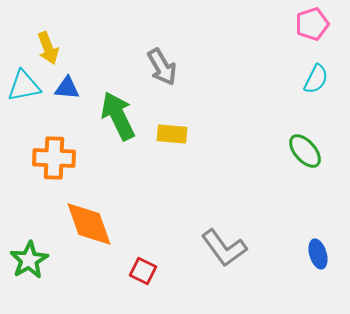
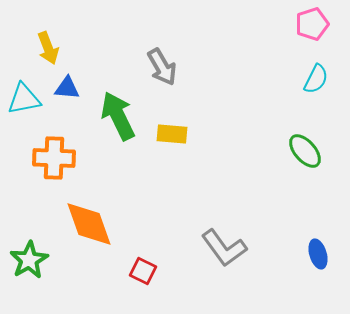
cyan triangle: moved 13 px down
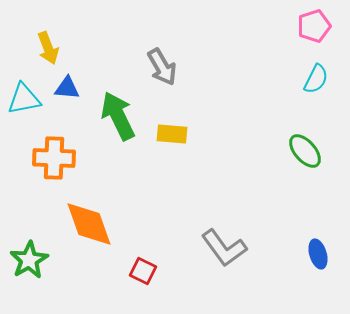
pink pentagon: moved 2 px right, 2 px down
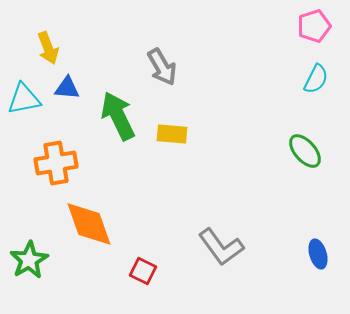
orange cross: moved 2 px right, 5 px down; rotated 12 degrees counterclockwise
gray L-shape: moved 3 px left, 1 px up
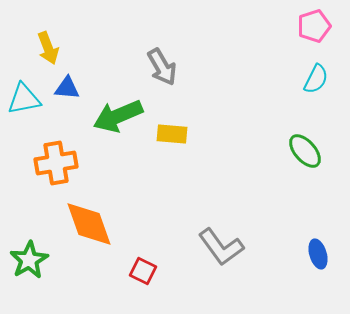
green arrow: rotated 87 degrees counterclockwise
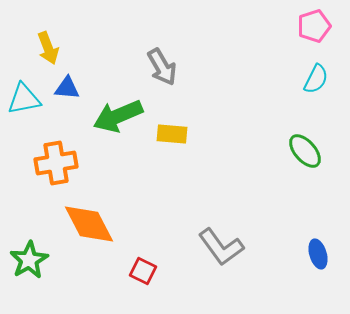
orange diamond: rotated 8 degrees counterclockwise
